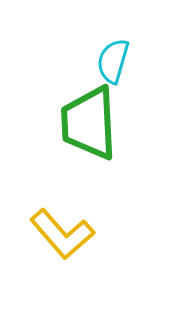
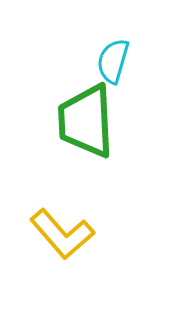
green trapezoid: moved 3 px left, 2 px up
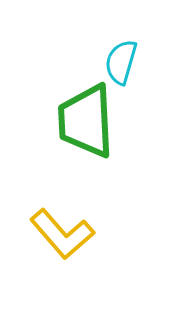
cyan semicircle: moved 8 px right, 1 px down
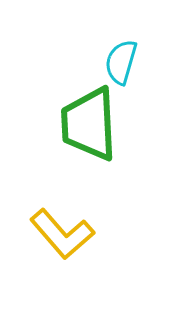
green trapezoid: moved 3 px right, 3 px down
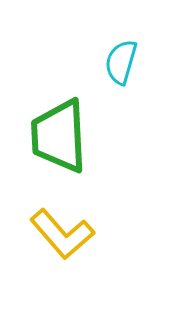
green trapezoid: moved 30 px left, 12 px down
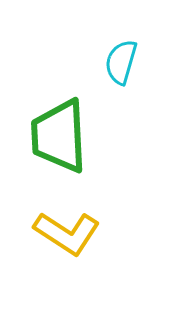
yellow L-shape: moved 5 px right, 1 px up; rotated 16 degrees counterclockwise
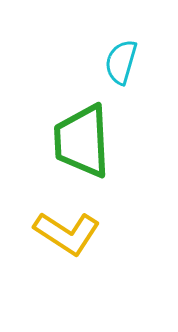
green trapezoid: moved 23 px right, 5 px down
